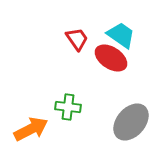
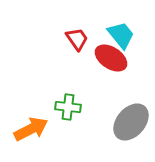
cyan trapezoid: rotated 16 degrees clockwise
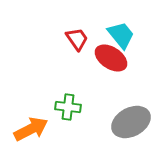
gray ellipse: rotated 21 degrees clockwise
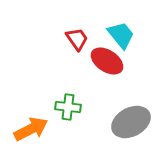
red ellipse: moved 4 px left, 3 px down
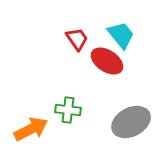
green cross: moved 3 px down
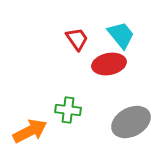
red ellipse: moved 2 px right, 3 px down; rotated 44 degrees counterclockwise
orange arrow: moved 1 px left, 2 px down
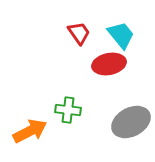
red trapezoid: moved 2 px right, 6 px up
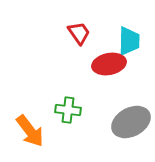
cyan trapezoid: moved 8 px right, 6 px down; rotated 40 degrees clockwise
orange arrow: rotated 80 degrees clockwise
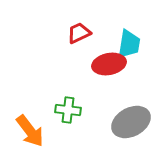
red trapezoid: rotated 80 degrees counterclockwise
cyan trapezoid: moved 3 px down; rotated 8 degrees clockwise
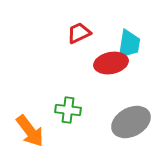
red ellipse: moved 2 px right, 1 px up
